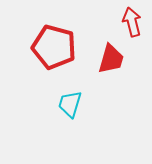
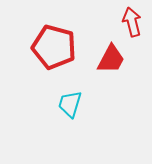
red trapezoid: rotated 12 degrees clockwise
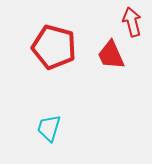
red trapezoid: moved 4 px up; rotated 128 degrees clockwise
cyan trapezoid: moved 21 px left, 24 px down
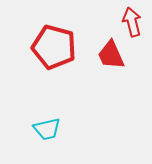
cyan trapezoid: moved 2 px left, 1 px down; rotated 120 degrees counterclockwise
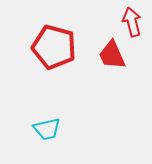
red trapezoid: moved 1 px right
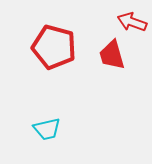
red arrow: rotated 56 degrees counterclockwise
red trapezoid: rotated 8 degrees clockwise
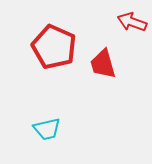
red pentagon: rotated 9 degrees clockwise
red trapezoid: moved 9 px left, 9 px down
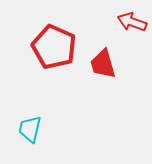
cyan trapezoid: moved 17 px left; rotated 116 degrees clockwise
